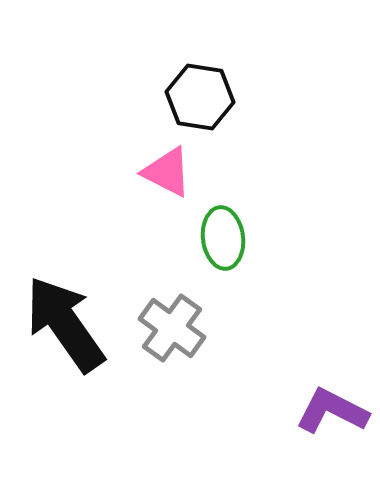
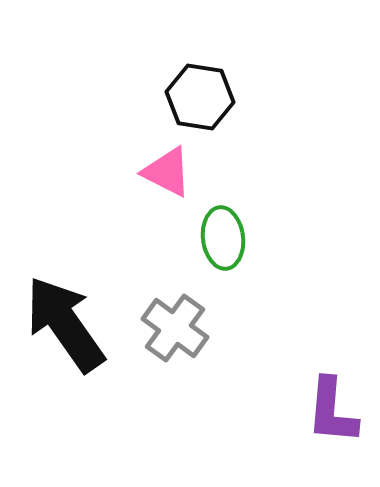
gray cross: moved 3 px right
purple L-shape: rotated 112 degrees counterclockwise
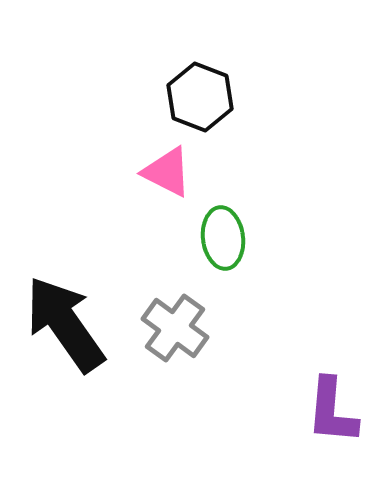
black hexagon: rotated 12 degrees clockwise
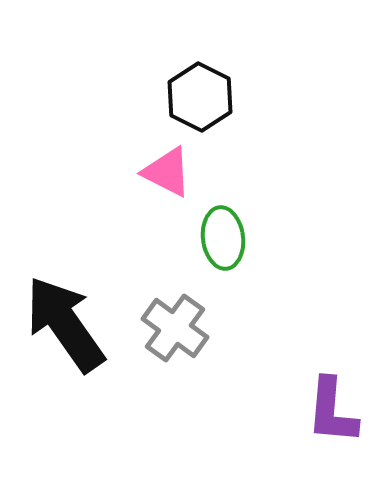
black hexagon: rotated 6 degrees clockwise
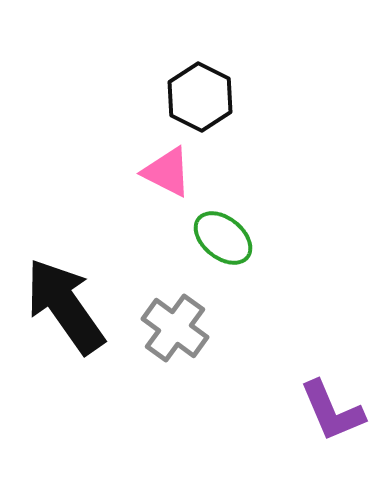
green ellipse: rotated 44 degrees counterclockwise
black arrow: moved 18 px up
purple L-shape: rotated 28 degrees counterclockwise
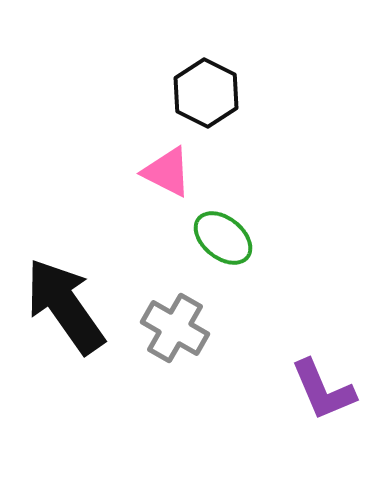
black hexagon: moved 6 px right, 4 px up
gray cross: rotated 6 degrees counterclockwise
purple L-shape: moved 9 px left, 21 px up
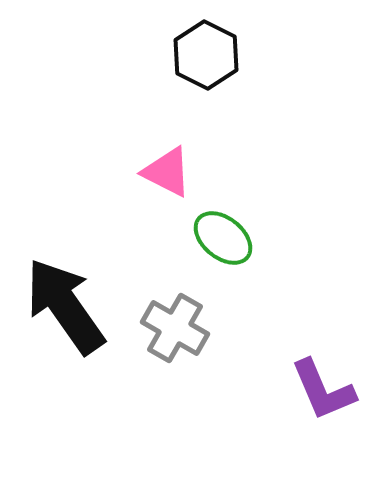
black hexagon: moved 38 px up
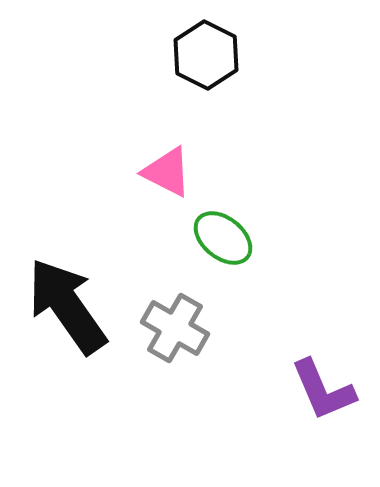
black arrow: moved 2 px right
